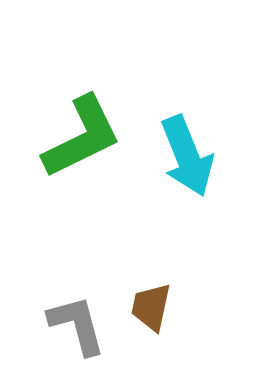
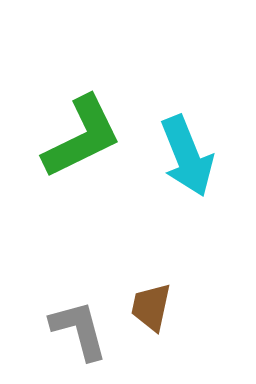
gray L-shape: moved 2 px right, 5 px down
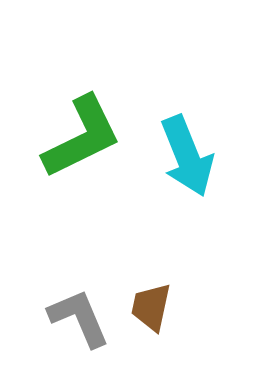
gray L-shape: moved 12 px up; rotated 8 degrees counterclockwise
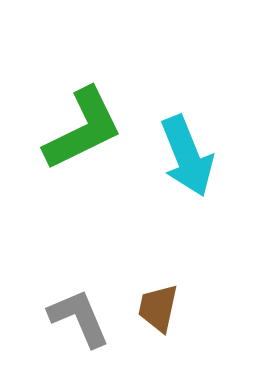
green L-shape: moved 1 px right, 8 px up
brown trapezoid: moved 7 px right, 1 px down
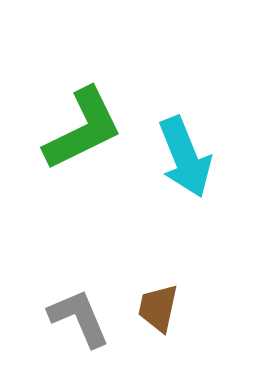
cyan arrow: moved 2 px left, 1 px down
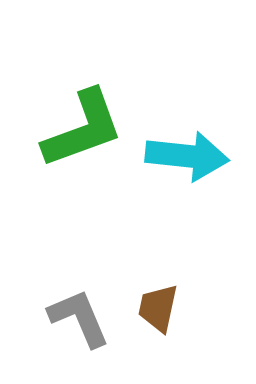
green L-shape: rotated 6 degrees clockwise
cyan arrow: moved 2 px right, 1 px up; rotated 62 degrees counterclockwise
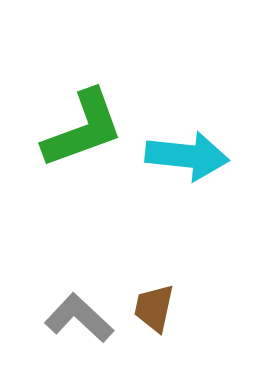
brown trapezoid: moved 4 px left
gray L-shape: rotated 24 degrees counterclockwise
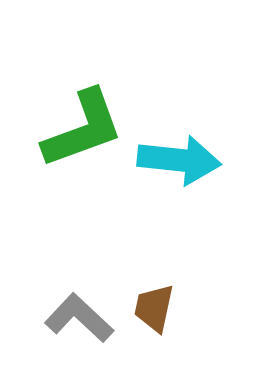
cyan arrow: moved 8 px left, 4 px down
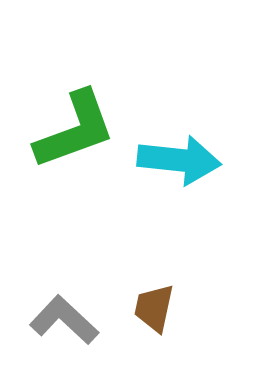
green L-shape: moved 8 px left, 1 px down
gray L-shape: moved 15 px left, 2 px down
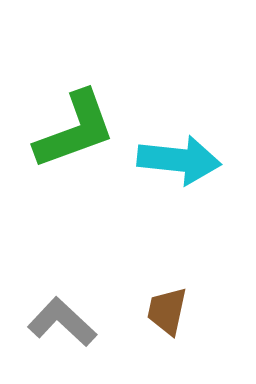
brown trapezoid: moved 13 px right, 3 px down
gray L-shape: moved 2 px left, 2 px down
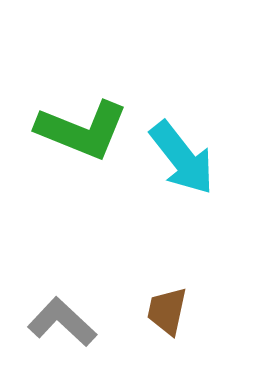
green L-shape: moved 7 px right; rotated 42 degrees clockwise
cyan arrow: moved 3 px right, 2 px up; rotated 46 degrees clockwise
